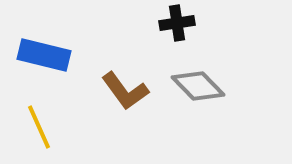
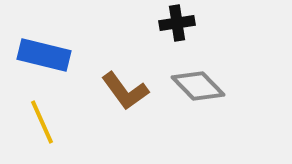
yellow line: moved 3 px right, 5 px up
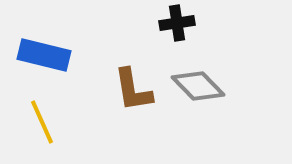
brown L-shape: moved 8 px right, 1 px up; rotated 27 degrees clockwise
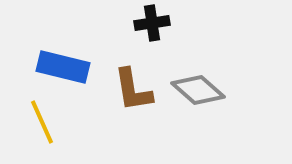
black cross: moved 25 px left
blue rectangle: moved 19 px right, 12 px down
gray diamond: moved 4 px down; rotated 4 degrees counterclockwise
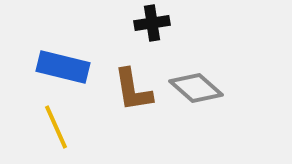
gray diamond: moved 2 px left, 2 px up
yellow line: moved 14 px right, 5 px down
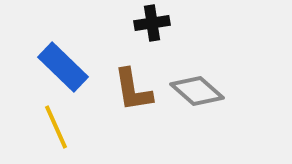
blue rectangle: rotated 30 degrees clockwise
gray diamond: moved 1 px right, 3 px down
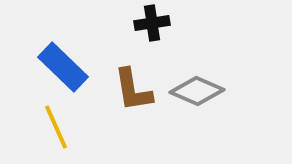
gray diamond: rotated 18 degrees counterclockwise
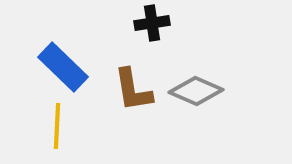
gray diamond: moved 1 px left
yellow line: moved 1 px right, 1 px up; rotated 27 degrees clockwise
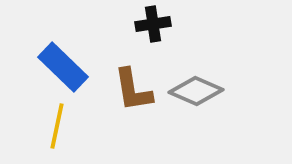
black cross: moved 1 px right, 1 px down
yellow line: rotated 9 degrees clockwise
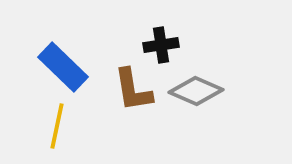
black cross: moved 8 px right, 21 px down
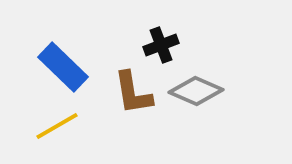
black cross: rotated 12 degrees counterclockwise
brown L-shape: moved 3 px down
yellow line: rotated 48 degrees clockwise
